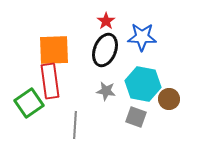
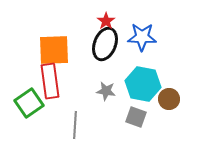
black ellipse: moved 6 px up
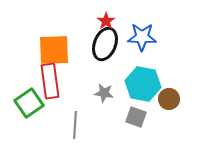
gray star: moved 2 px left, 2 px down
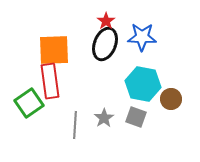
gray star: moved 25 px down; rotated 30 degrees clockwise
brown circle: moved 2 px right
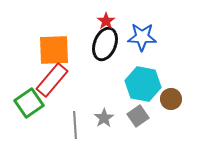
red rectangle: moved 2 px right, 1 px up; rotated 48 degrees clockwise
gray square: moved 2 px right, 1 px up; rotated 35 degrees clockwise
gray line: rotated 8 degrees counterclockwise
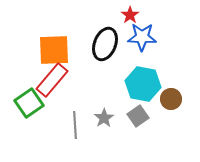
red star: moved 24 px right, 6 px up
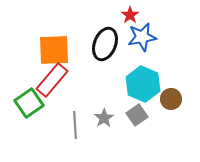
blue star: rotated 12 degrees counterclockwise
cyan hexagon: rotated 12 degrees clockwise
gray square: moved 1 px left, 1 px up
